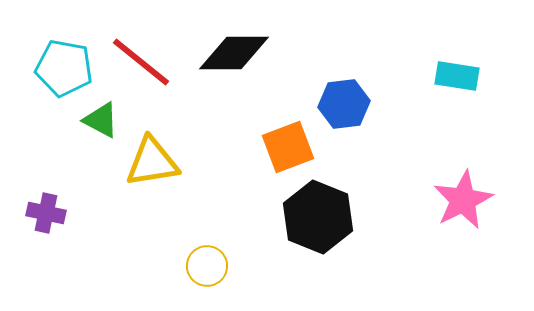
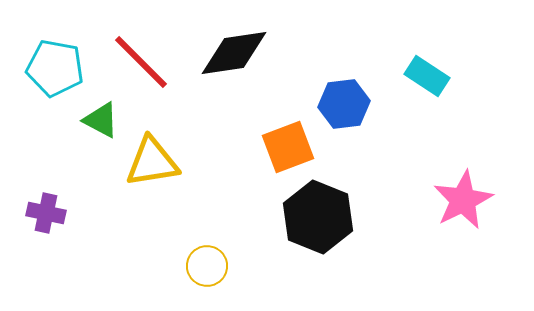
black diamond: rotated 8 degrees counterclockwise
red line: rotated 6 degrees clockwise
cyan pentagon: moved 9 px left
cyan rectangle: moved 30 px left; rotated 24 degrees clockwise
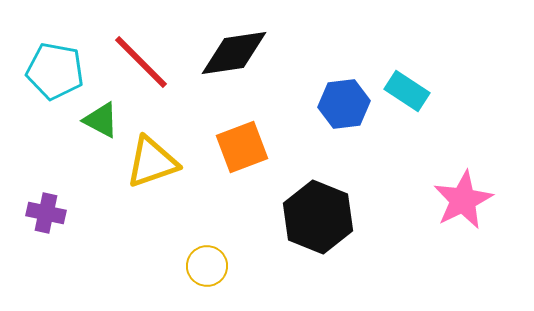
cyan pentagon: moved 3 px down
cyan rectangle: moved 20 px left, 15 px down
orange square: moved 46 px left
yellow triangle: rotated 10 degrees counterclockwise
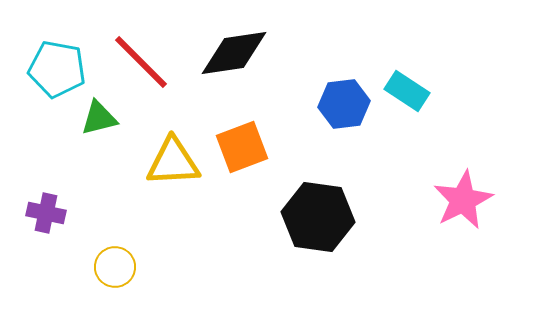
cyan pentagon: moved 2 px right, 2 px up
green triangle: moved 2 px left, 2 px up; rotated 42 degrees counterclockwise
yellow triangle: moved 21 px right; rotated 16 degrees clockwise
black hexagon: rotated 14 degrees counterclockwise
yellow circle: moved 92 px left, 1 px down
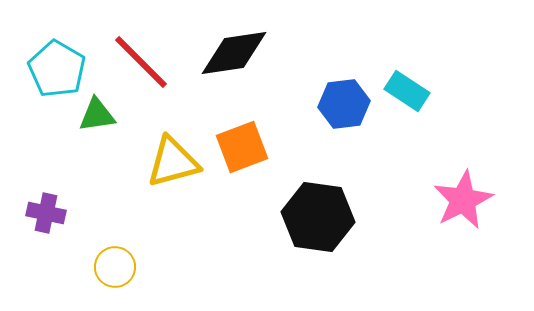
cyan pentagon: rotated 20 degrees clockwise
green triangle: moved 2 px left, 3 px up; rotated 6 degrees clockwise
yellow triangle: rotated 12 degrees counterclockwise
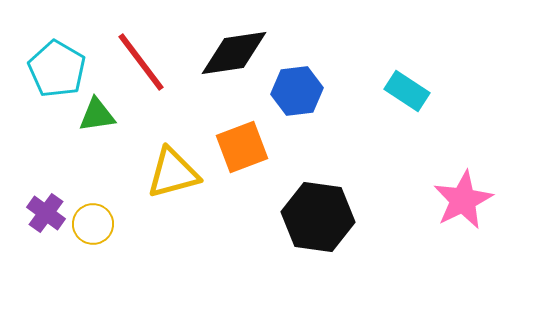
red line: rotated 8 degrees clockwise
blue hexagon: moved 47 px left, 13 px up
yellow triangle: moved 11 px down
purple cross: rotated 24 degrees clockwise
yellow circle: moved 22 px left, 43 px up
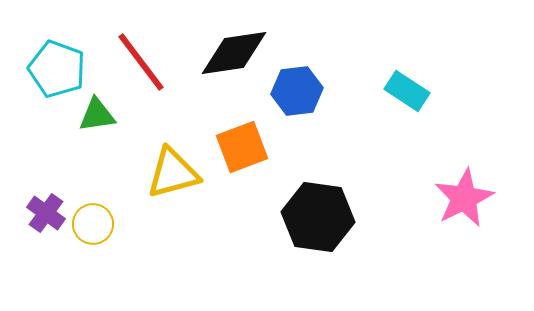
cyan pentagon: rotated 10 degrees counterclockwise
pink star: moved 1 px right, 2 px up
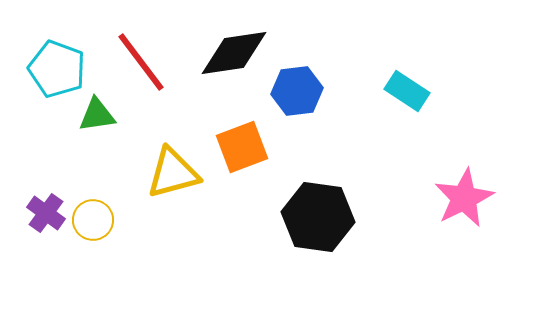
yellow circle: moved 4 px up
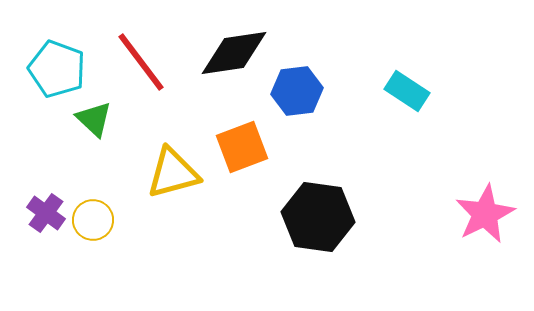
green triangle: moved 3 px left, 4 px down; rotated 51 degrees clockwise
pink star: moved 21 px right, 16 px down
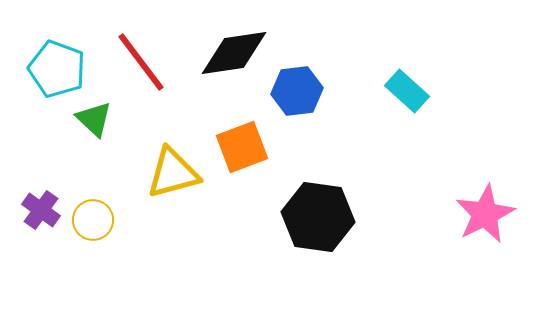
cyan rectangle: rotated 9 degrees clockwise
purple cross: moved 5 px left, 3 px up
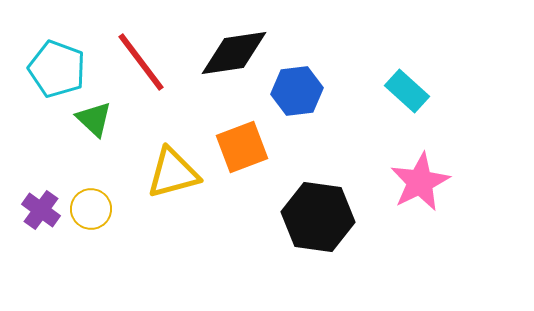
pink star: moved 65 px left, 32 px up
yellow circle: moved 2 px left, 11 px up
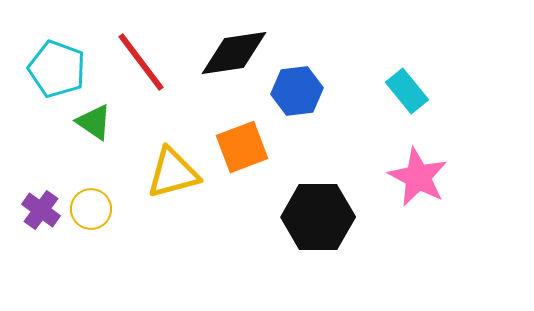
cyan rectangle: rotated 9 degrees clockwise
green triangle: moved 3 px down; rotated 9 degrees counterclockwise
pink star: moved 2 px left, 5 px up; rotated 18 degrees counterclockwise
black hexagon: rotated 8 degrees counterclockwise
